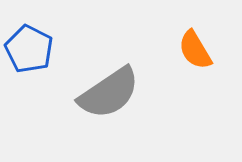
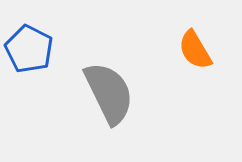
gray semicircle: rotated 82 degrees counterclockwise
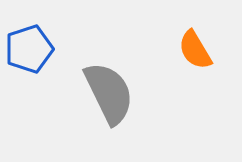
blue pentagon: rotated 27 degrees clockwise
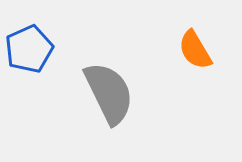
blue pentagon: rotated 6 degrees counterclockwise
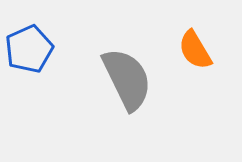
gray semicircle: moved 18 px right, 14 px up
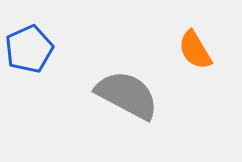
gray semicircle: moved 16 px down; rotated 36 degrees counterclockwise
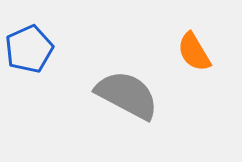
orange semicircle: moved 1 px left, 2 px down
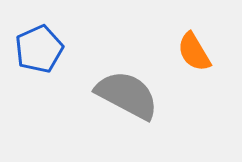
blue pentagon: moved 10 px right
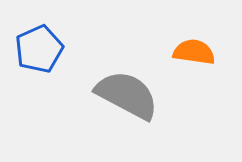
orange semicircle: rotated 129 degrees clockwise
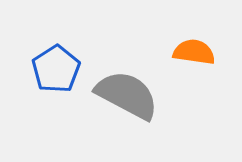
blue pentagon: moved 17 px right, 20 px down; rotated 9 degrees counterclockwise
